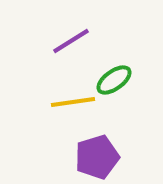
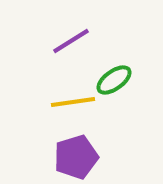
purple pentagon: moved 21 px left
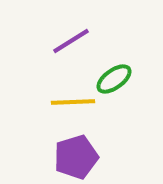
green ellipse: moved 1 px up
yellow line: rotated 6 degrees clockwise
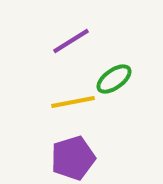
yellow line: rotated 9 degrees counterclockwise
purple pentagon: moved 3 px left, 1 px down
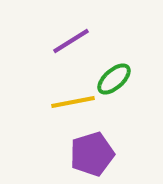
green ellipse: rotated 6 degrees counterclockwise
purple pentagon: moved 19 px right, 4 px up
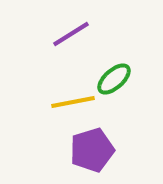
purple line: moved 7 px up
purple pentagon: moved 4 px up
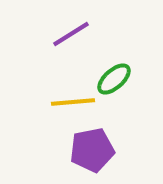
yellow line: rotated 6 degrees clockwise
purple pentagon: rotated 6 degrees clockwise
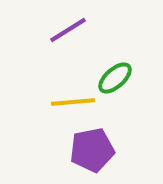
purple line: moved 3 px left, 4 px up
green ellipse: moved 1 px right, 1 px up
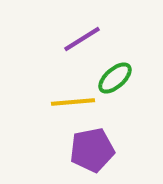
purple line: moved 14 px right, 9 px down
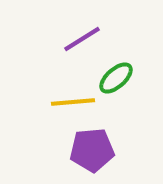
green ellipse: moved 1 px right
purple pentagon: rotated 6 degrees clockwise
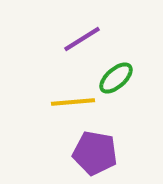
purple pentagon: moved 3 px right, 3 px down; rotated 15 degrees clockwise
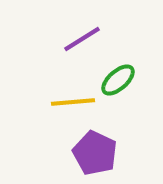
green ellipse: moved 2 px right, 2 px down
purple pentagon: rotated 15 degrees clockwise
